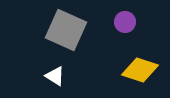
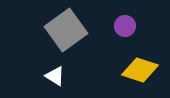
purple circle: moved 4 px down
gray square: rotated 30 degrees clockwise
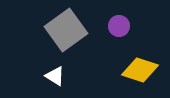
purple circle: moved 6 px left
